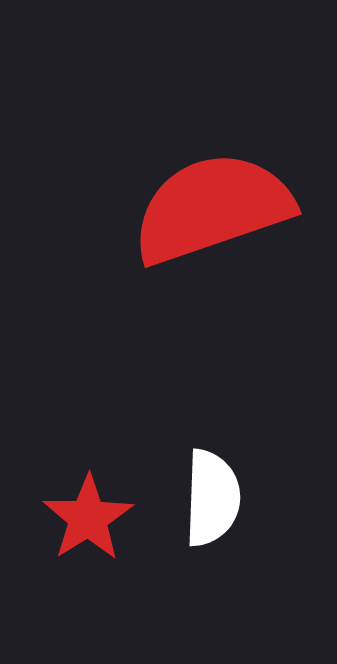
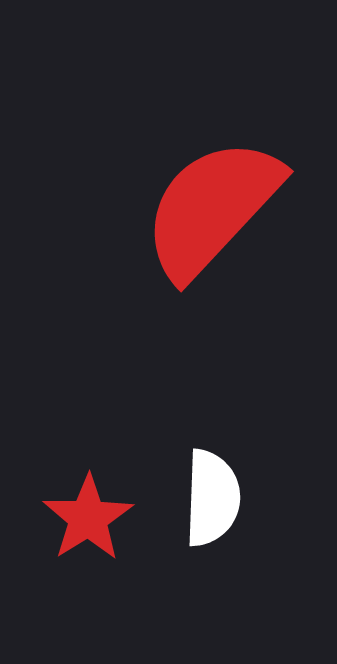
red semicircle: rotated 28 degrees counterclockwise
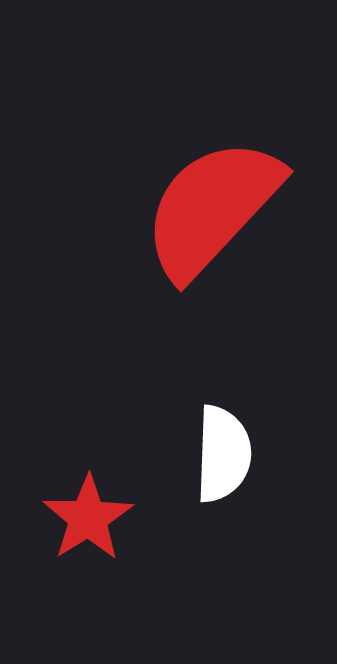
white semicircle: moved 11 px right, 44 px up
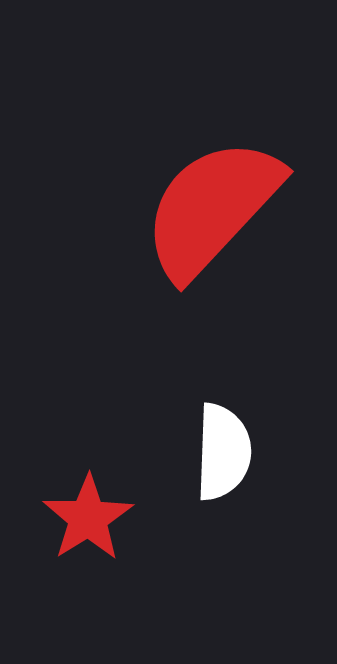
white semicircle: moved 2 px up
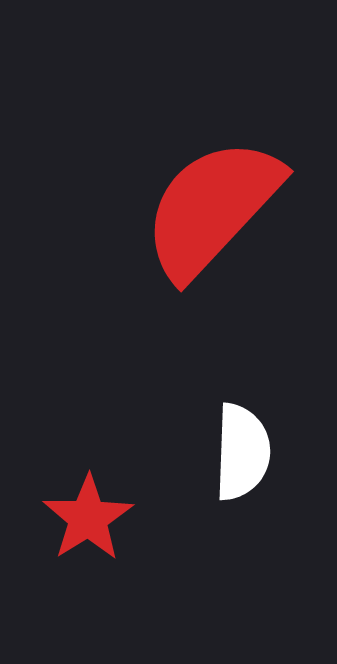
white semicircle: moved 19 px right
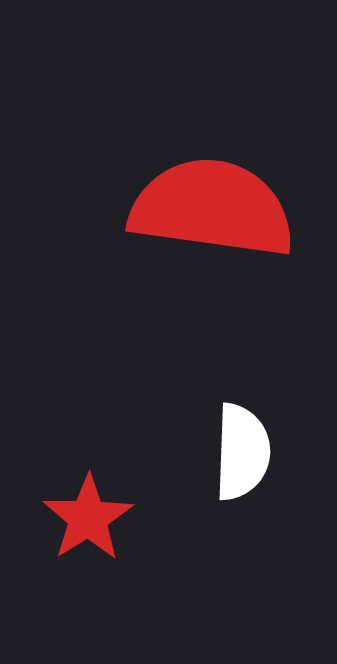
red semicircle: rotated 55 degrees clockwise
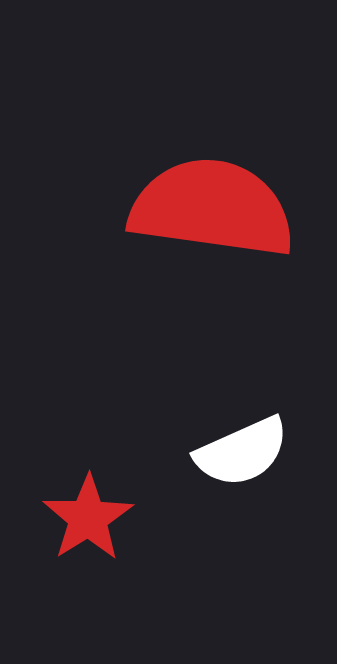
white semicircle: rotated 64 degrees clockwise
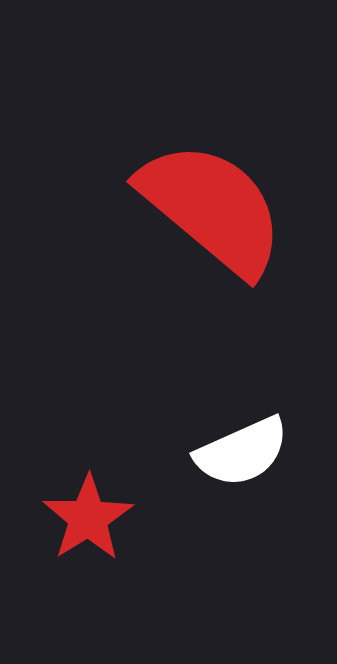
red semicircle: rotated 32 degrees clockwise
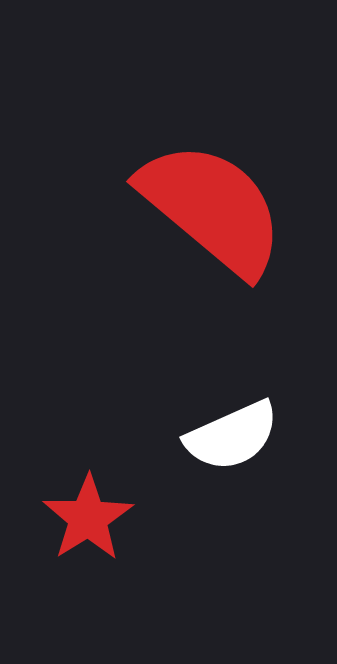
white semicircle: moved 10 px left, 16 px up
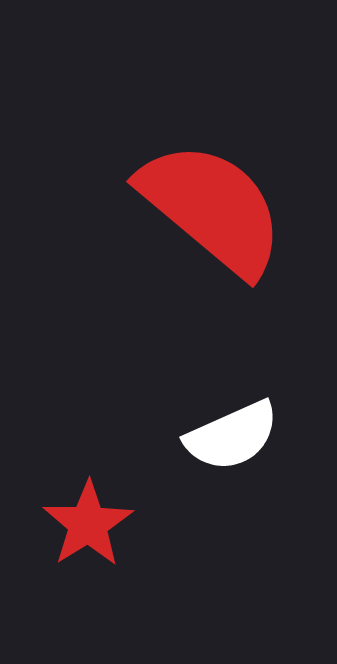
red star: moved 6 px down
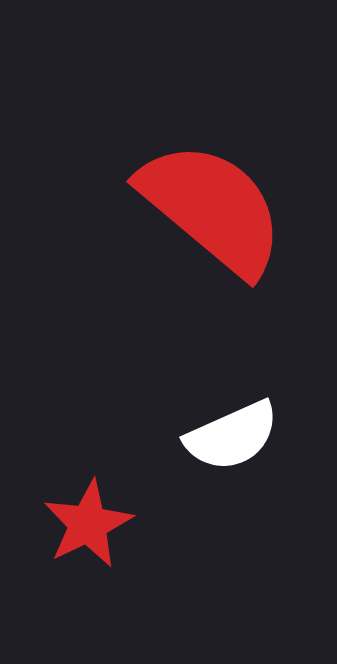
red star: rotated 6 degrees clockwise
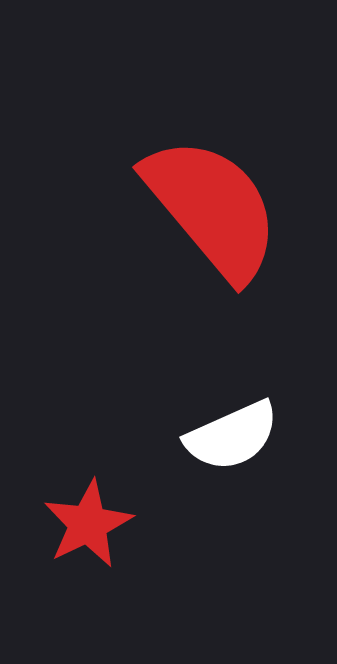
red semicircle: rotated 10 degrees clockwise
